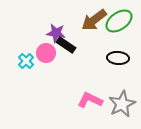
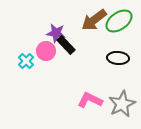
black rectangle: rotated 12 degrees clockwise
pink circle: moved 2 px up
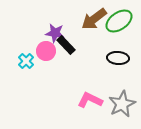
brown arrow: moved 1 px up
purple star: moved 1 px left
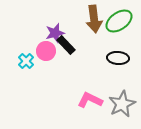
brown arrow: rotated 60 degrees counterclockwise
purple star: rotated 24 degrees counterclockwise
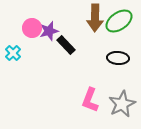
brown arrow: moved 1 px right, 1 px up; rotated 8 degrees clockwise
purple star: moved 6 px left, 2 px up
pink circle: moved 14 px left, 23 px up
cyan cross: moved 13 px left, 8 px up
pink L-shape: rotated 95 degrees counterclockwise
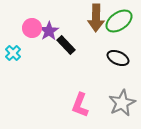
brown arrow: moved 1 px right
purple star: rotated 18 degrees counterclockwise
black ellipse: rotated 20 degrees clockwise
pink L-shape: moved 10 px left, 5 px down
gray star: moved 1 px up
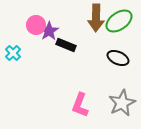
pink circle: moved 4 px right, 3 px up
black rectangle: rotated 24 degrees counterclockwise
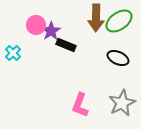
purple star: moved 2 px right
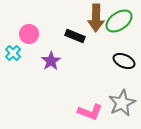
pink circle: moved 7 px left, 9 px down
purple star: moved 30 px down
black rectangle: moved 9 px right, 9 px up
black ellipse: moved 6 px right, 3 px down
pink L-shape: moved 10 px right, 7 px down; rotated 90 degrees counterclockwise
